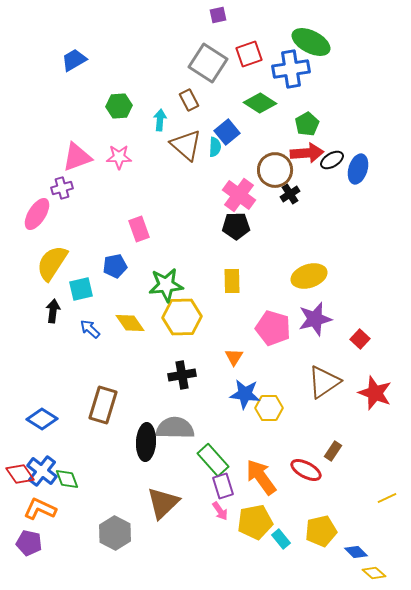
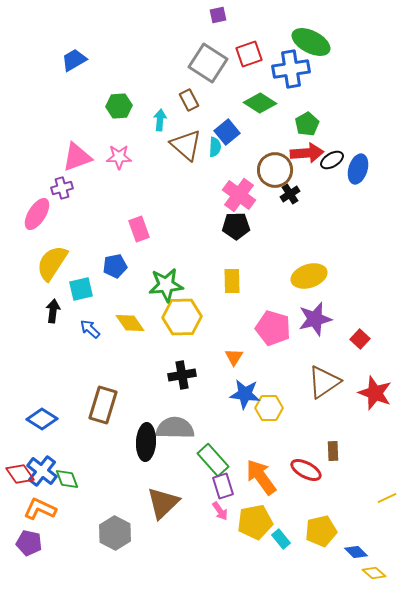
brown rectangle at (333, 451): rotated 36 degrees counterclockwise
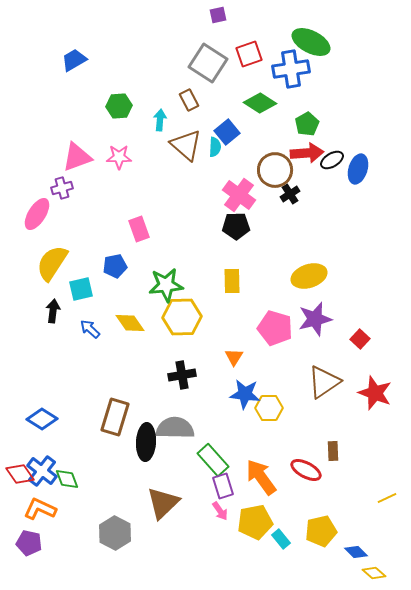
pink pentagon at (273, 328): moved 2 px right
brown rectangle at (103, 405): moved 12 px right, 12 px down
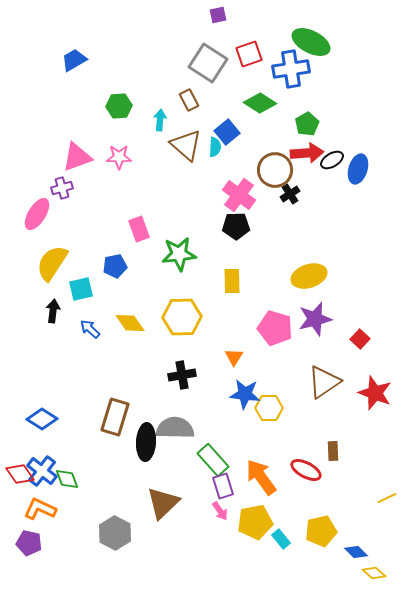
green star at (166, 285): moved 13 px right, 31 px up
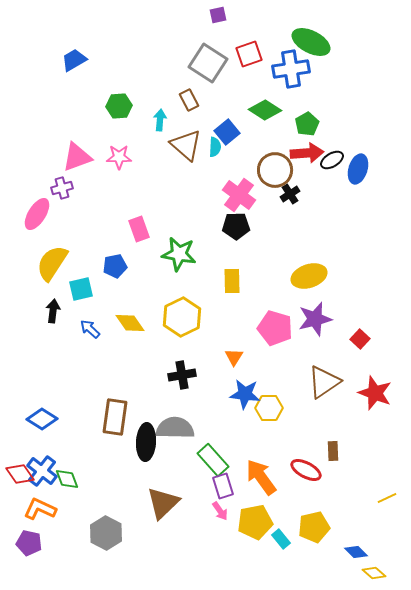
green diamond at (260, 103): moved 5 px right, 7 px down
green star at (179, 254): rotated 16 degrees clockwise
yellow hexagon at (182, 317): rotated 24 degrees counterclockwise
brown rectangle at (115, 417): rotated 9 degrees counterclockwise
yellow pentagon at (321, 531): moved 7 px left, 4 px up
gray hexagon at (115, 533): moved 9 px left
